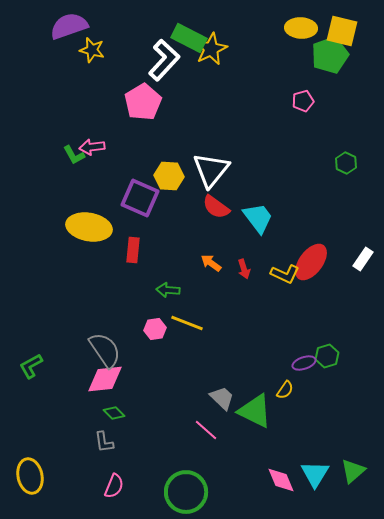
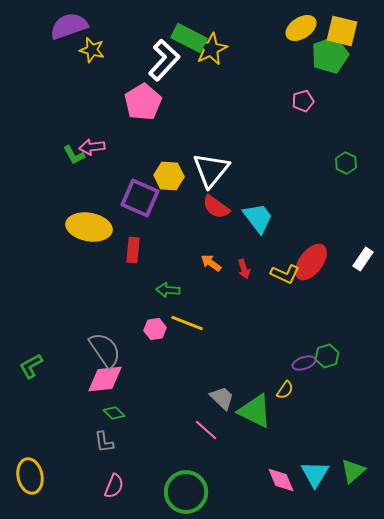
yellow ellipse at (301, 28): rotated 36 degrees counterclockwise
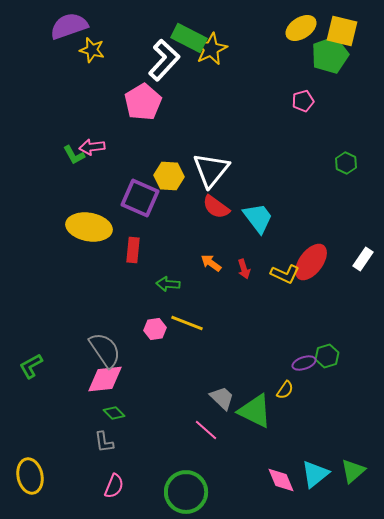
green arrow at (168, 290): moved 6 px up
cyan triangle at (315, 474): rotated 20 degrees clockwise
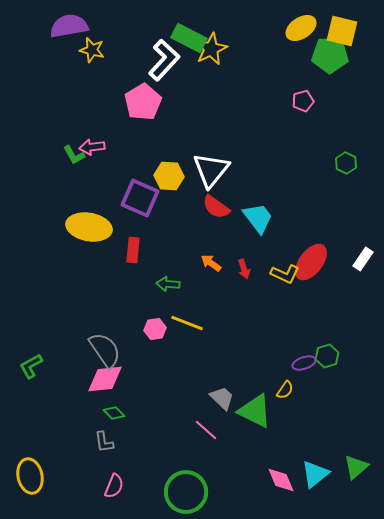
purple semicircle at (69, 26): rotated 9 degrees clockwise
green pentagon at (330, 55): rotated 21 degrees clockwise
green triangle at (353, 471): moved 3 px right, 4 px up
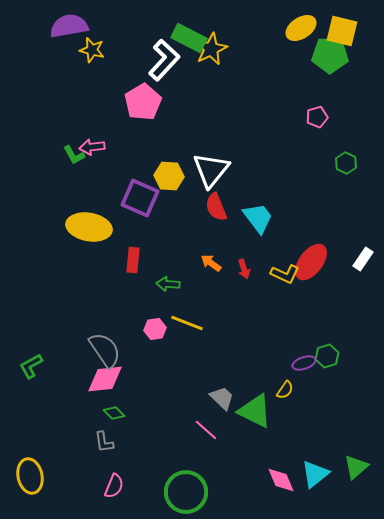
pink pentagon at (303, 101): moved 14 px right, 16 px down
red semicircle at (216, 207): rotated 32 degrees clockwise
red rectangle at (133, 250): moved 10 px down
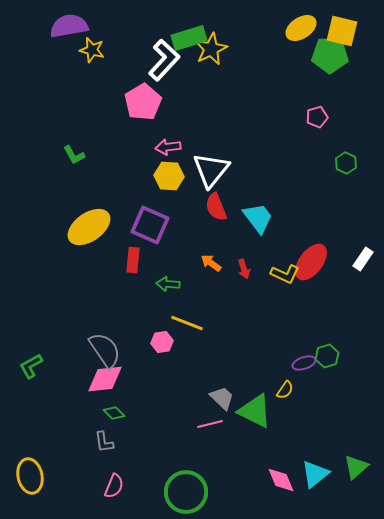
green rectangle at (189, 38): rotated 44 degrees counterclockwise
pink arrow at (92, 147): moved 76 px right
purple square at (140, 198): moved 10 px right, 27 px down
yellow ellipse at (89, 227): rotated 45 degrees counterclockwise
pink hexagon at (155, 329): moved 7 px right, 13 px down
pink line at (206, 430): moved 4 px right, 6 px up; rotated 55 degrees counterclockwise
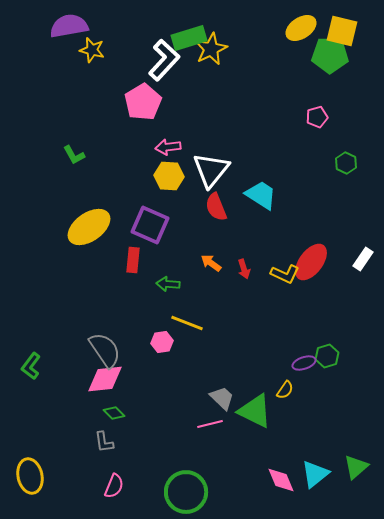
cyan trapezoid at (258, 218): moved 3 px right, 23 px up; rotated 20 degrees counterclockwise
green L-shape at (31, 366): rotated 24 degrees counterclockwise
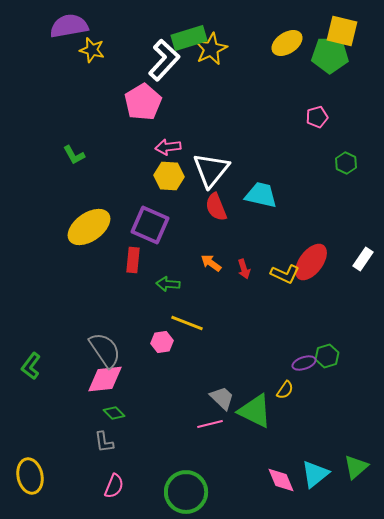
yellow ellipse at (301, 28): moved 14 px left, 15 px down
cyan trapezoid at (261, 195): rotated 20 degrees counterclockwise
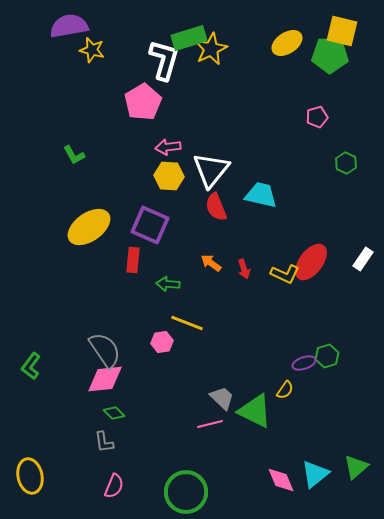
white L-shape at (164, 60): rotated 27 degrees counterclockwise
